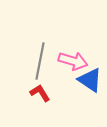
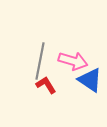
red L-shape: moved 6 px right, 8 px up
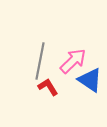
pink arrow: rotated 60 degrees counterclockwise
red L-shape: moved 2 px right, 2 px down
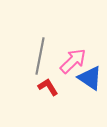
gray line: moved 5 px up
blue triangle: moved 2 px up
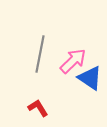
gray line: moved 2 px up
red L-shape: moved 10 px left, 21 px down
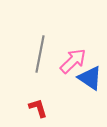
red L-shape: rotated 15 degrees clockwise
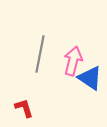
pink arrow: rotated 32 degrees counterclockwise
red L-shape: moved 14 px left
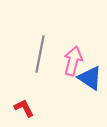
red L-shape: rotated 10 degrees counterclockwise
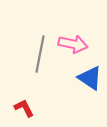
pink arrow: moved 17 px up; rotated 88 degrees clockwise
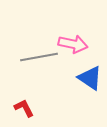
gray line: moved 1 px left, 3 px down; rotated 69 degrees clockwise
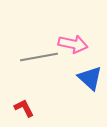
blue triangle: rotated 8 degrees clockwise
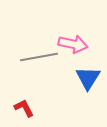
blue triangle: moved 2 px left; rotated 20 degrees clockwise
